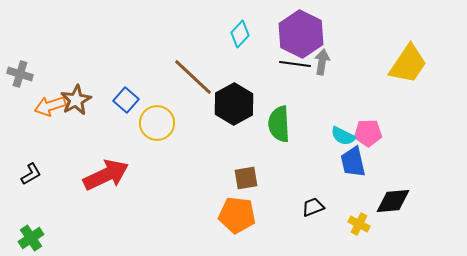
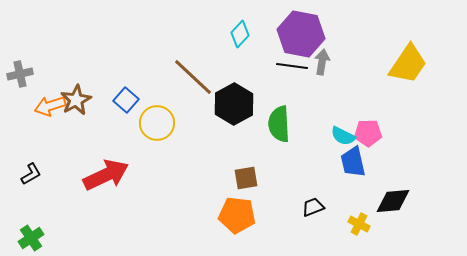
purple hexagon: rotated 15 degrees counterclockwise
black line: moved 3 px left, 2 px down
gray cross: rotated 30 degrees counterclockwise
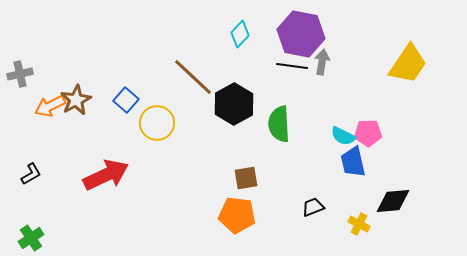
orange arrow: rotated 8 degrees counterclockwise
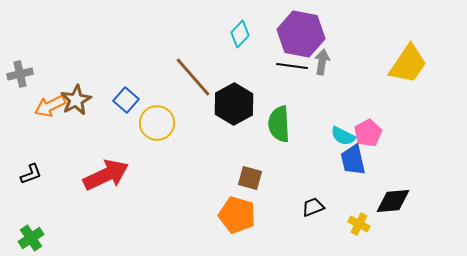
brown line: rotated 6 degrees clockwise
pink pentagon: rotated 28 degrees counterclockwise
blue trapezoid: moved 2 px up
black L-shape: rotated 10 degrees clockwise
brown square: moved 4 px right; rotated 25 degrees clockwise
orange pentagon: rotated 9 degrees clockwise
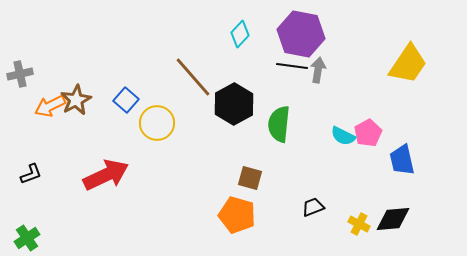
gray arrow: moved 4 px left, 8 px down
green semicircle: rotated 9 degrees clockwise
blue trapezoid: moved 49 px right
black diamond: moved 18 px down
green cross: moved 4 px left
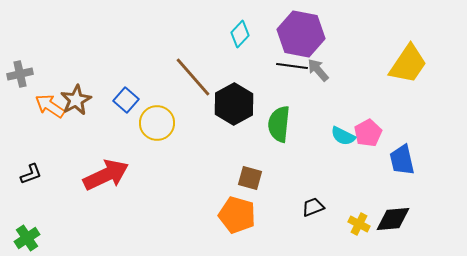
gray arrow: rotated 50 degrees counterclockwise
orange arrow: rotated 60 degrees clockwise
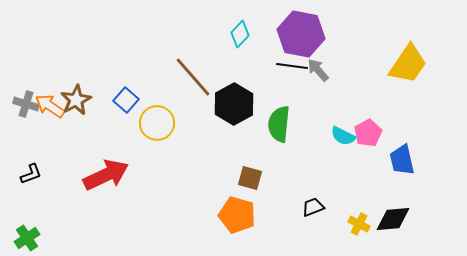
gray cross: moved 6 px right, 30 px down; rotated 30 degrees clockwise
